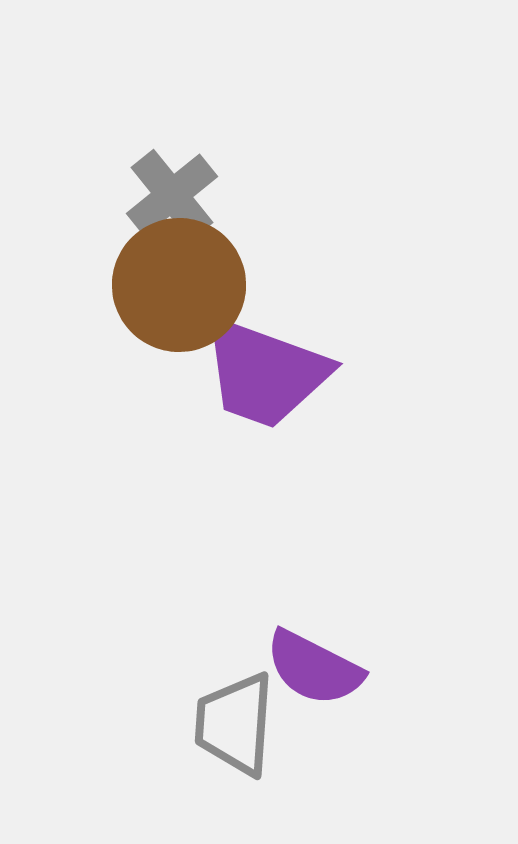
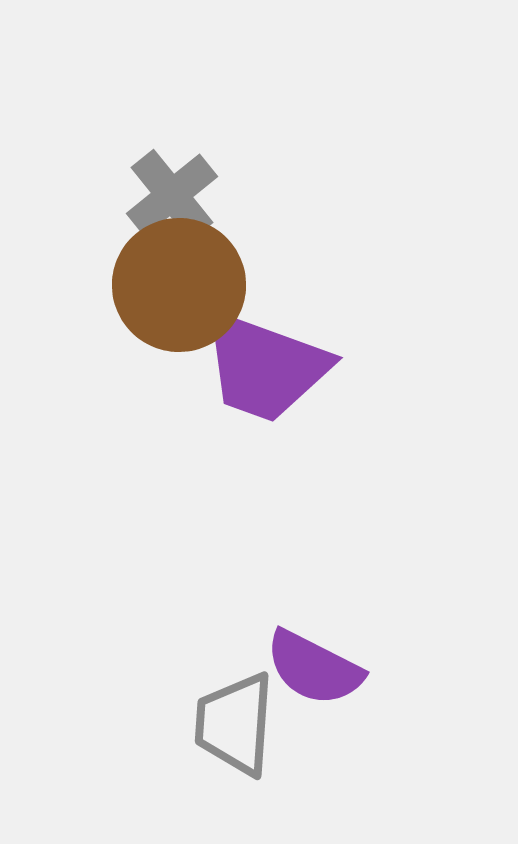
purple trapezoid: moved 6 px up
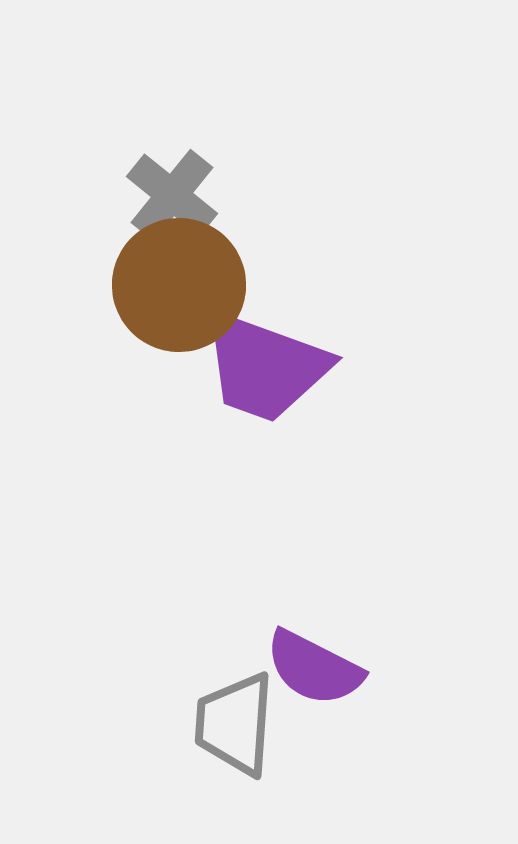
gray cross: rotated 12 degrees counterclockwise
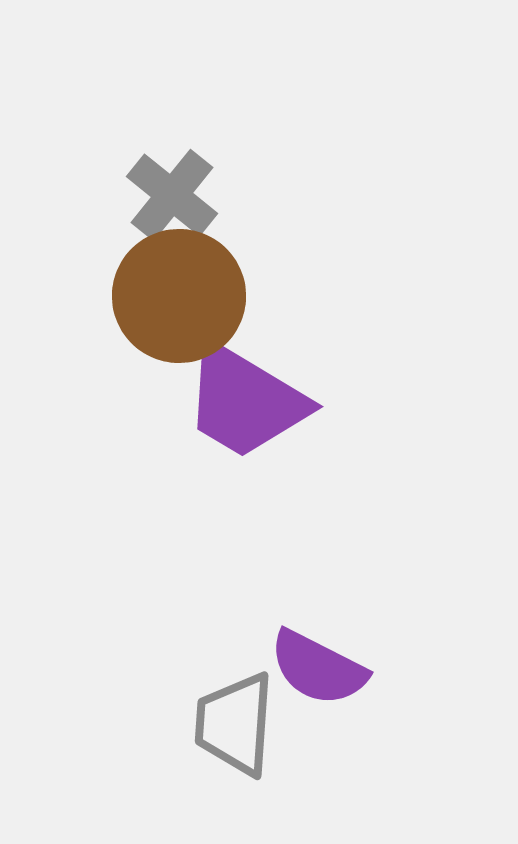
brown circle: moved 11 px down
purple trapezoid: moved 20 px left, 34 px down; rotated 11 degrees clockwise
purple semicircle: moved 4 px right
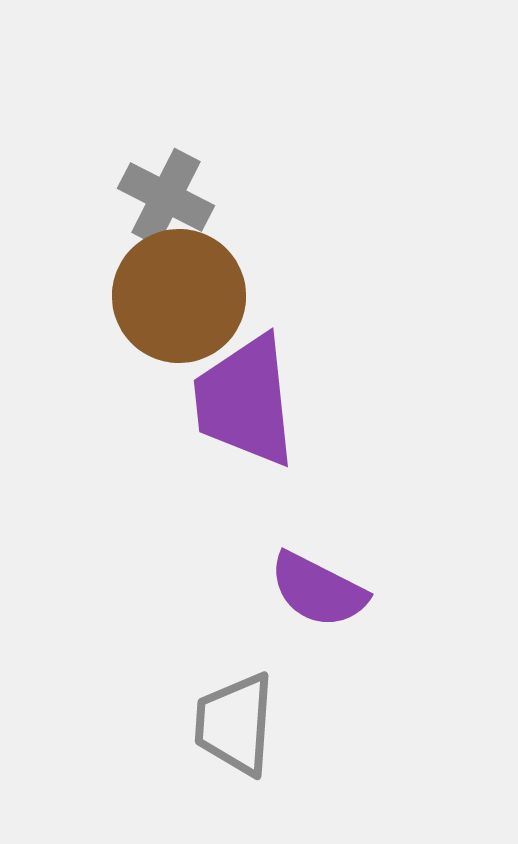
gray cross: moved 6 px left, 2 px down; rotated 12 degrees counterclockwise
purple trapezoid: rotated 53 degrees clockwise
purple semicircle: moved 78 px up
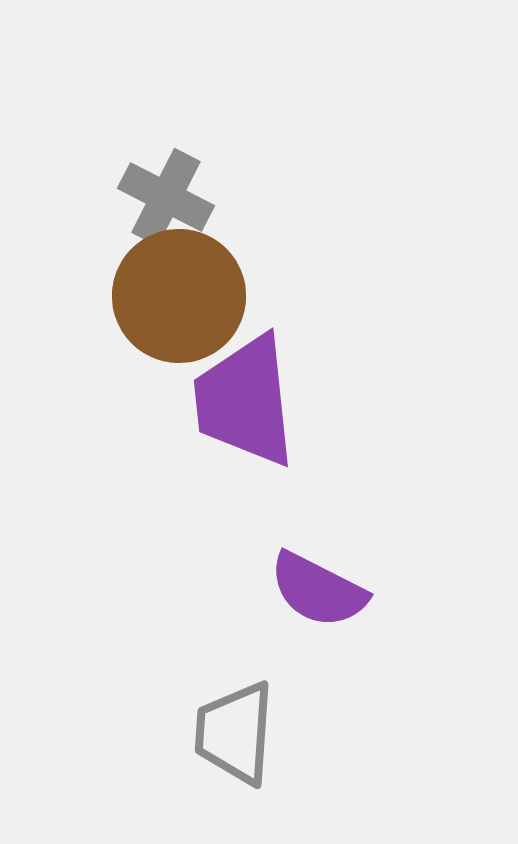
gray trapezoid: moved 9 px down
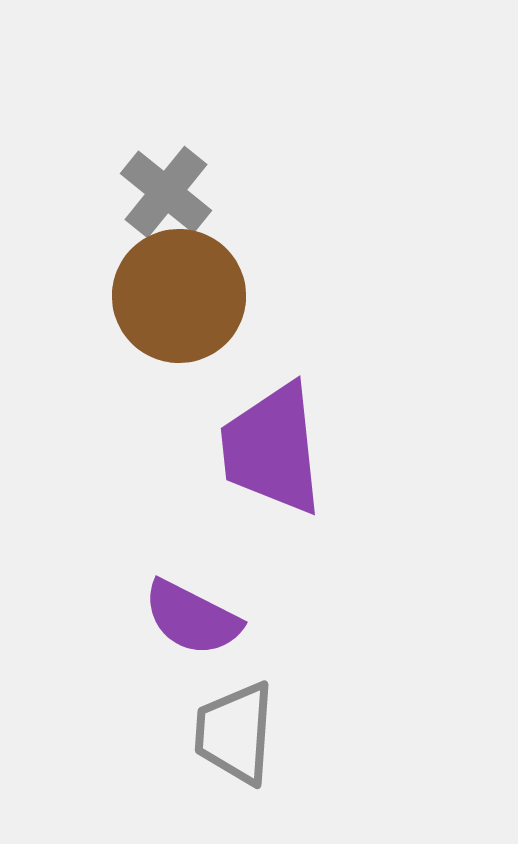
gray cross: moved 5 px up; rotated 12 degrees clockwise
purple trapezoid: moved 27 px right, 48 px down
purple semicircle: moved 126 px left, 28 px down
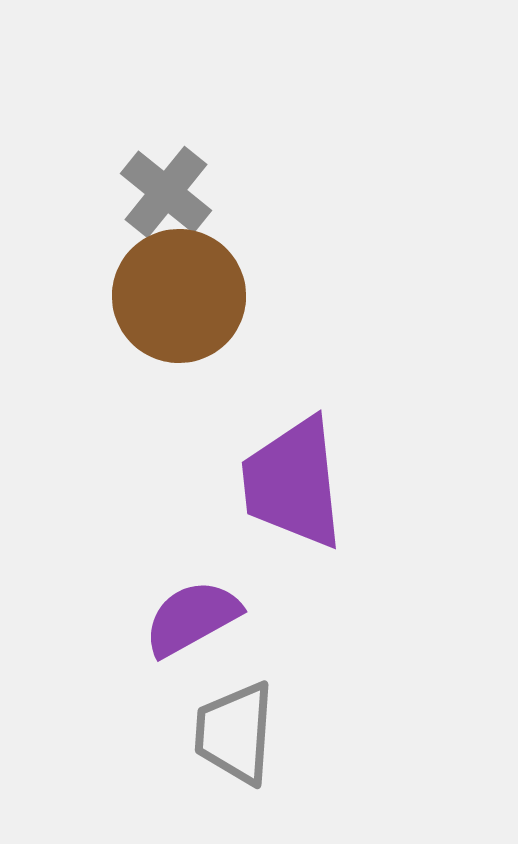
purple trapezoid: moved 21 px right, 34 px down
purple semicircle: rotated 124 degrees clockwise
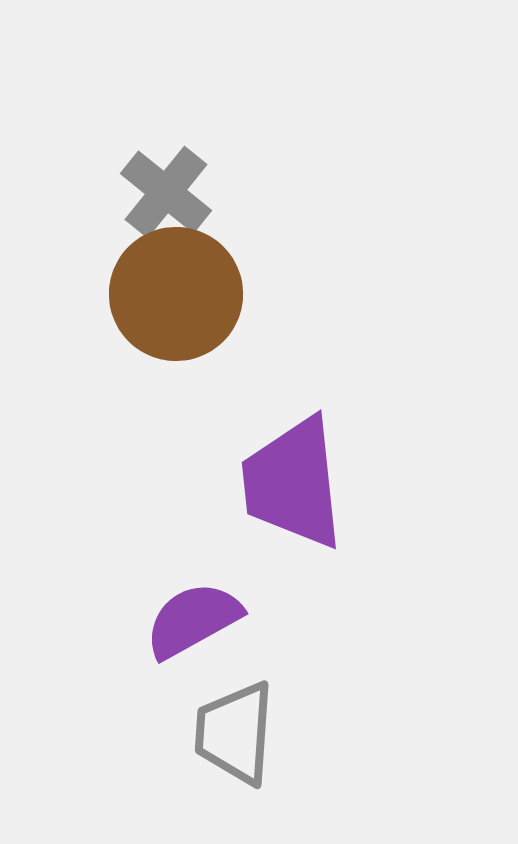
brown circle: moved 3 px left, 2 px up
purple semicircle: moved 1 px right, 2 px down
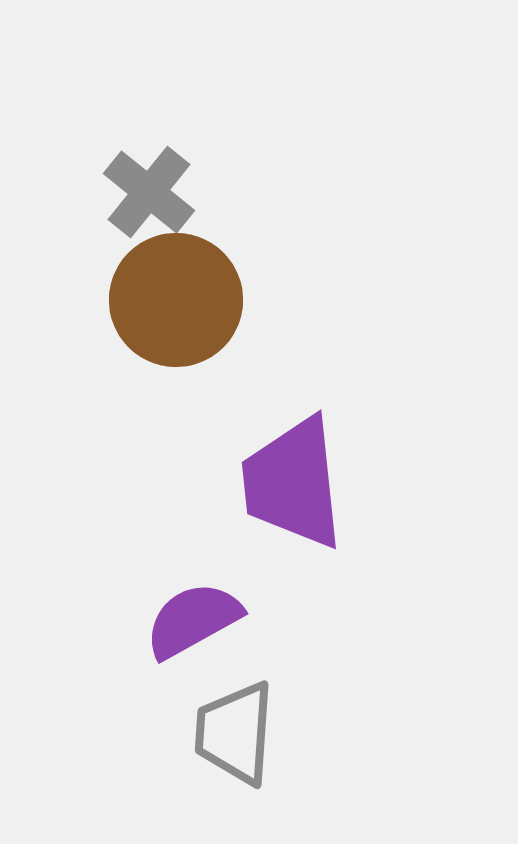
gray cross: moved 17 px left
brown circle: moved 6 px down
